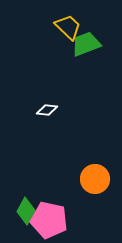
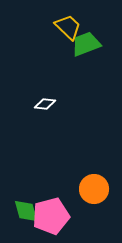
white diamond: moved 2 px left, 6 px up
orange circle: moved 1 px left, 10 px down
green diamond: rotated 44 degrees counterclockwise
pink pentagon: moved 2 px right, 4 px up; rotated 27 degrees counterclockwise
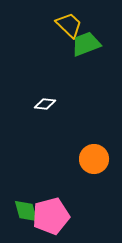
yellow trapezoid: moved 1 px right, 2 px up
orange circle: moved 30 px up
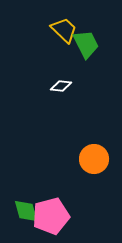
yellow trapezoid: moved 5 px left, 5 px down
green trapezoid: rotated 84 degrees clockwise
white diamond: moved 16 px right, 18 px up
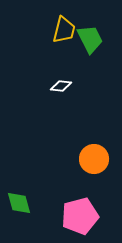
yellow trapezoid: rotated 60 degrees clockwise
green trapezoid: moved 4 px right, 5 px up
green diamond: moved 7 px left, 8 px up
pink pentagon: moved 29 px right
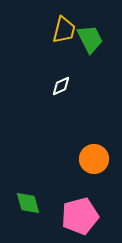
white diamond: rotated 30 degrees counterclockwise
green diamond: moved 9 px right
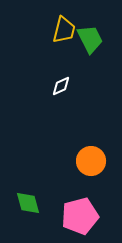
orange circle: moved 3 px left, 2 px down
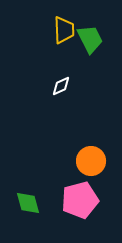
yellow trapezoid: rotated 16 degrees counterclockwise
pink pentagon: moved 16 px up
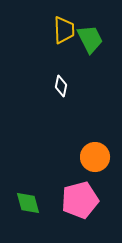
white diamond: rotated 55 degrees counterclockwise
orange circle: moved 4 px right, 4 px up
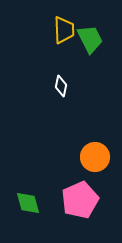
pink pentagon: rotated 9 degrees counterclockwise
